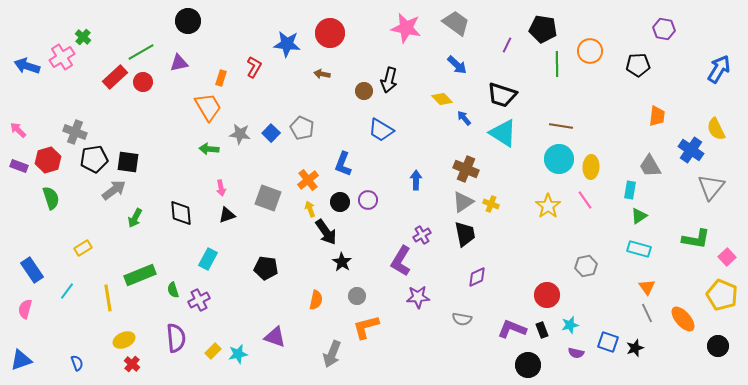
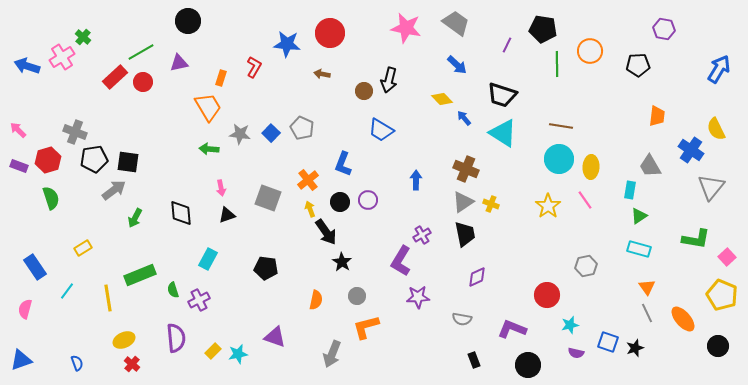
blue rectangle at (32, 270): moved 3 px right, 3 px up
black rectangle at (542, 330): moved 68 px left, 30 px down
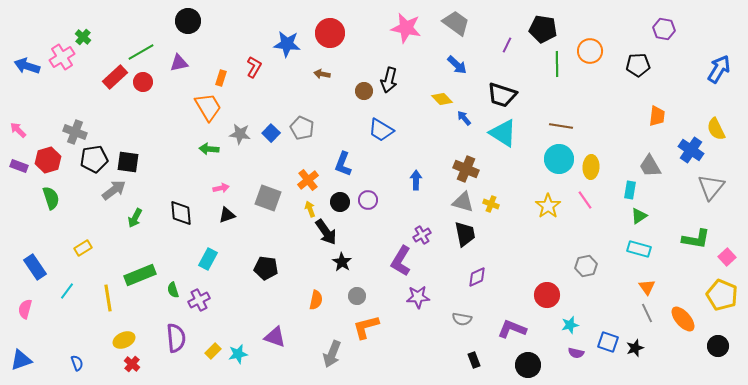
pink arrow at (221, 188): rotated 91 degrees counterclockwise
gray triangle at (463, 202): rotated 50 degrees clockwise
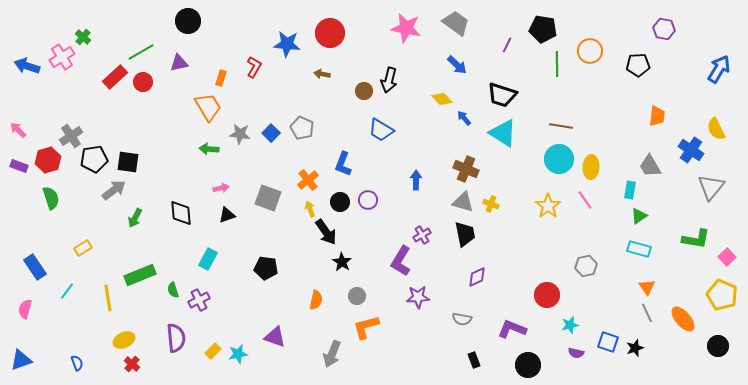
gray cross at (75, 132): moved 4 px left, 4 px down; rotated 35 degrees clockwise
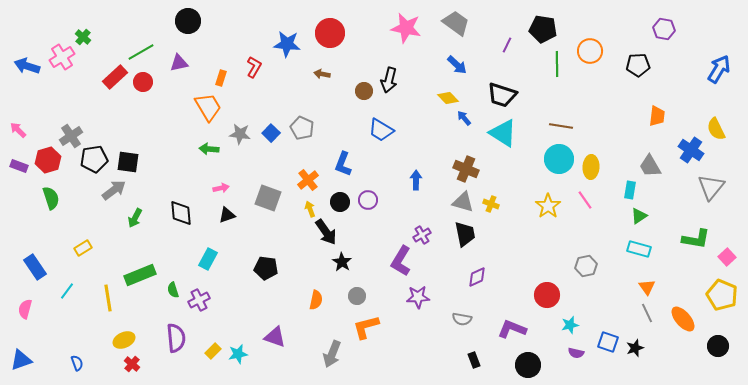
yellow diamond at (442, 99): moved 6 px right, 1 px up
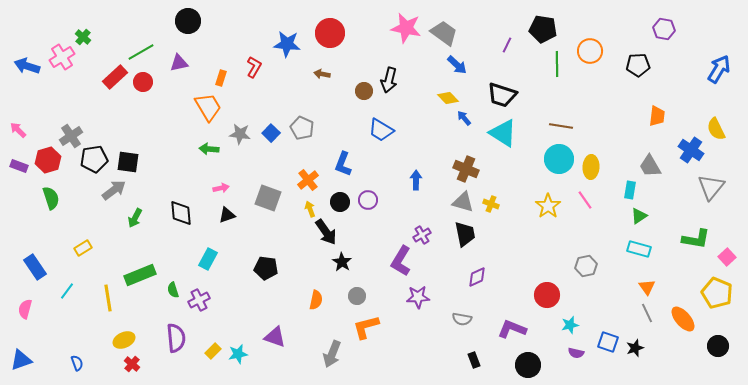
gray trapezoid at (456, 23): moved 12 px left, 10 px down
yellow pentagon at (722, 295): moved 5 px left, 2 px up
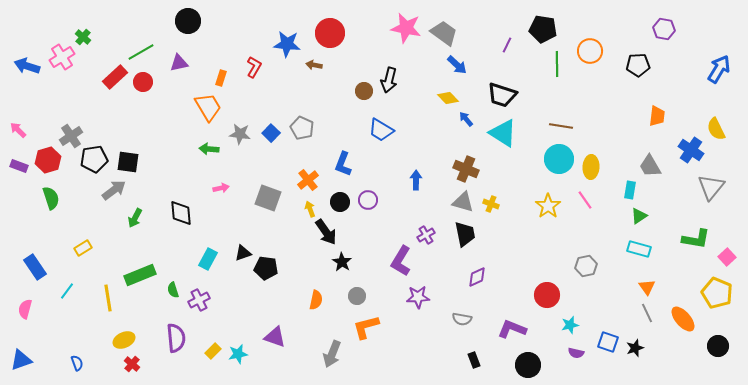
brown arrow at (322, 74): moved 8 px left, 9 px up
blue arrow at (464, 118): moved 2 px right, 1 px down
black triangle at (227, 215): moved 16 px right, 38 px down
purple cross at (422, 235): moved 4 px right
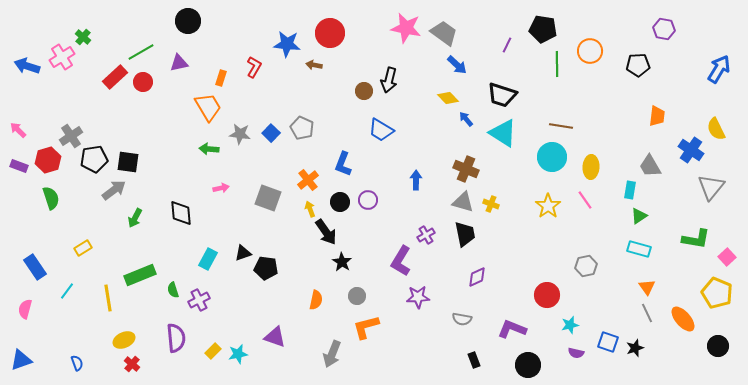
cyan circle at (559, 159): moved 7 px left, 2 px up
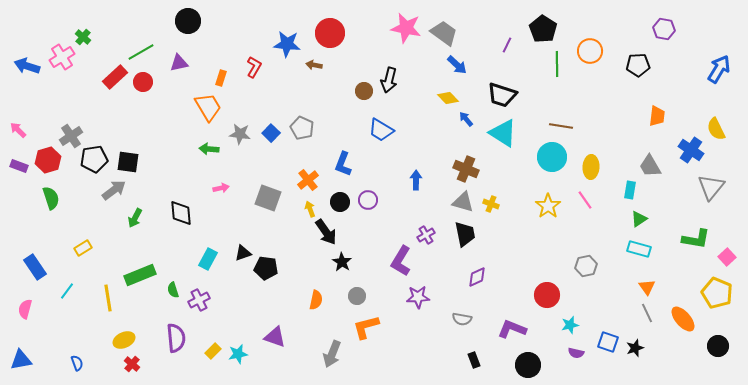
black pentagon at (543, 29): rotated 24 degrees clockwise
green triangle at (639, 216): moved 3 px down
blue triangle at (21, 360): rotated 10 degrees clockwise
